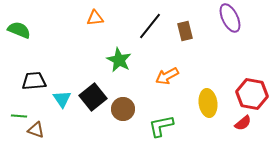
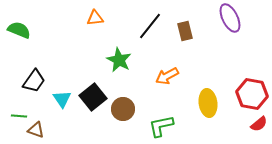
black trapezoid: rotated 130 degrees clockwise
red semicircle: moved 16 px right, 1 px down
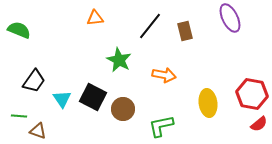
orange arrow: moved 3 px left, 1 px up; rotated 140 degrees counterclockwise
black square: rotated 24 degrees counterclockwise
brown triangle: moved 2 px right, 1 px down
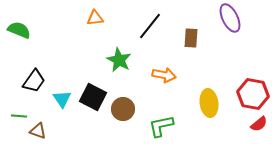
brown rectangle: moved 6 px right, 7 px down; rotated 18 degrees clockwise
red hexagon: moved 1 px right
yellow ellipse: moved 1 px right
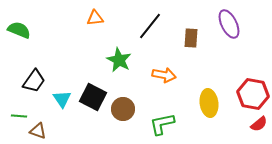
purple ellipse: moved 1 px left, 6 px down
green L-shape: moved 1 px right, 2 px up
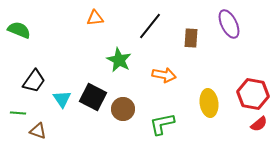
green line: moved 1 px left, 3 px up
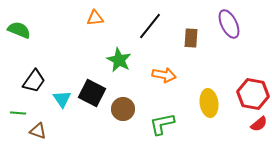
black square: moved 1 px left, 4 px up
